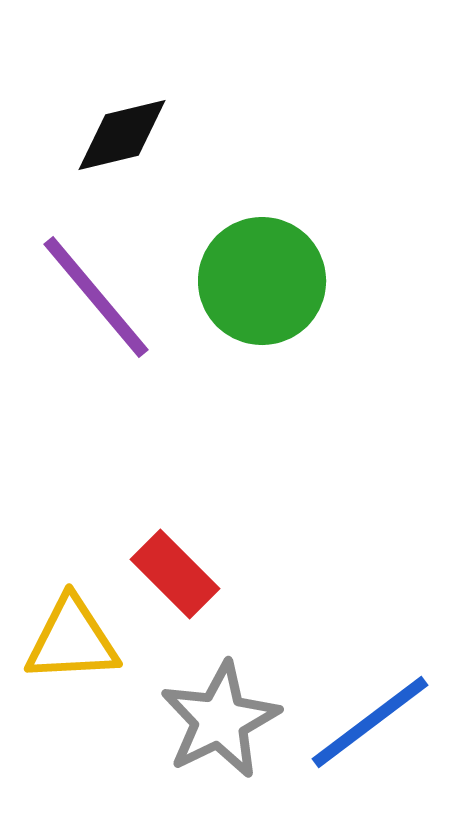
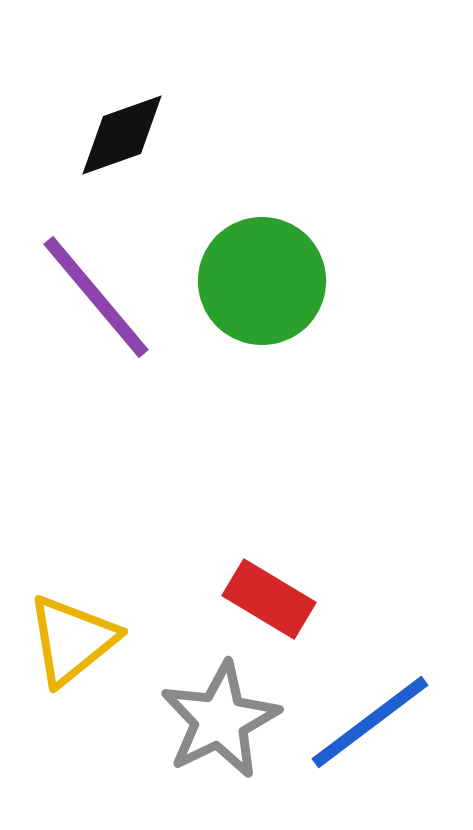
black diamond: rotated 6 degrees counterclockwise
red rectangle: moved 94 px right, 25 px down; rotated 14 degrees counterclockwise
yellow triangle: rotated 36 degrees counterclockwise
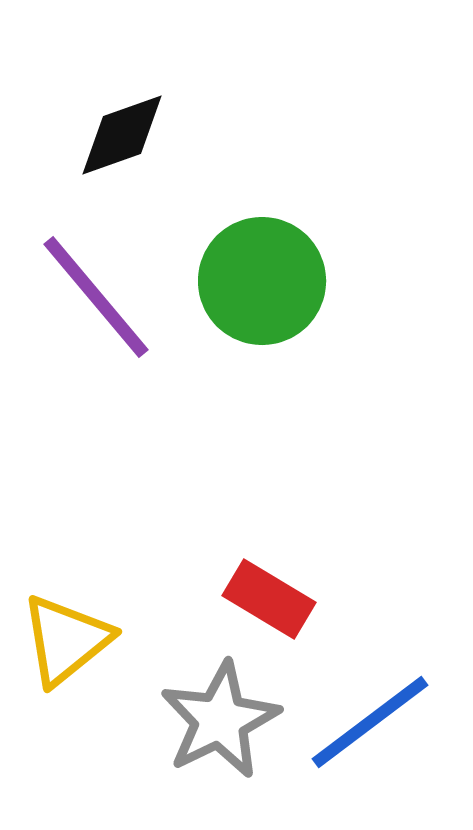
yellow triangle: moved 6 px left
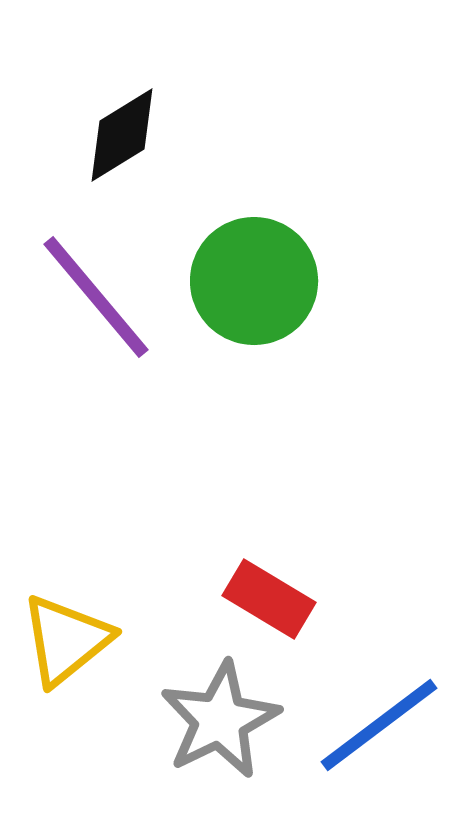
black diamond: rotated 12 degrees counterclockwise
green circle: moved 8 px left
blue line: moved 9 px right, 3 px down
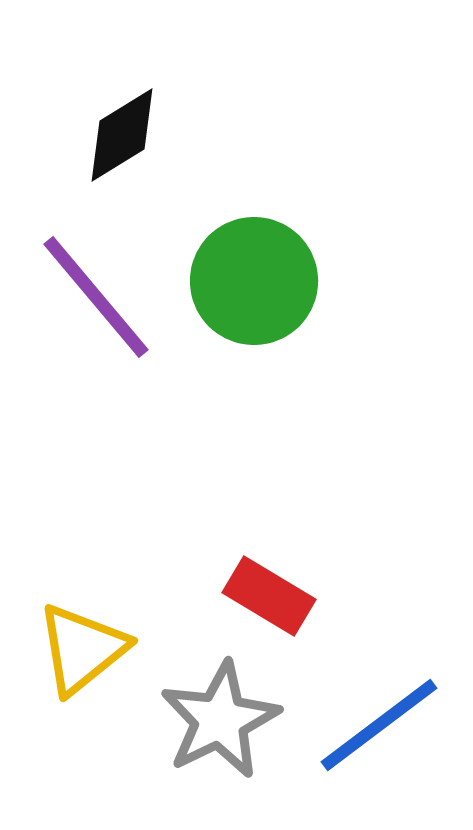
red rectangle: moved 3 px up
yellow triangle: moved 16 px right, 9 px down
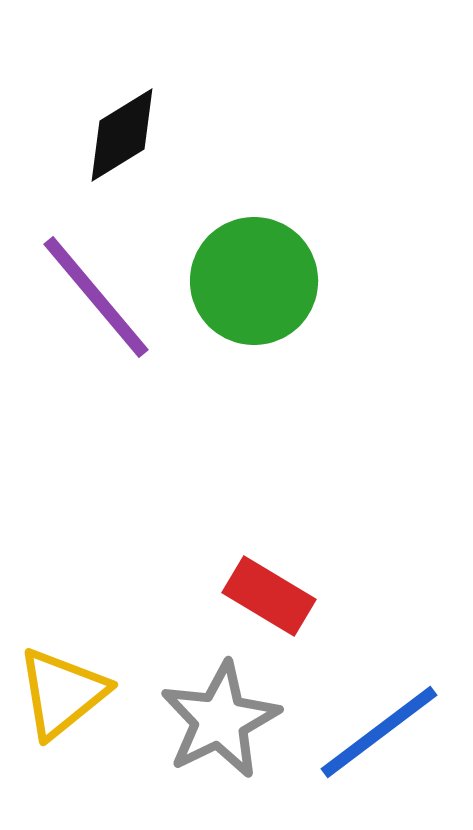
yellow triangle: moved 20 px left, 44 px down
blue line: moved 7 px down
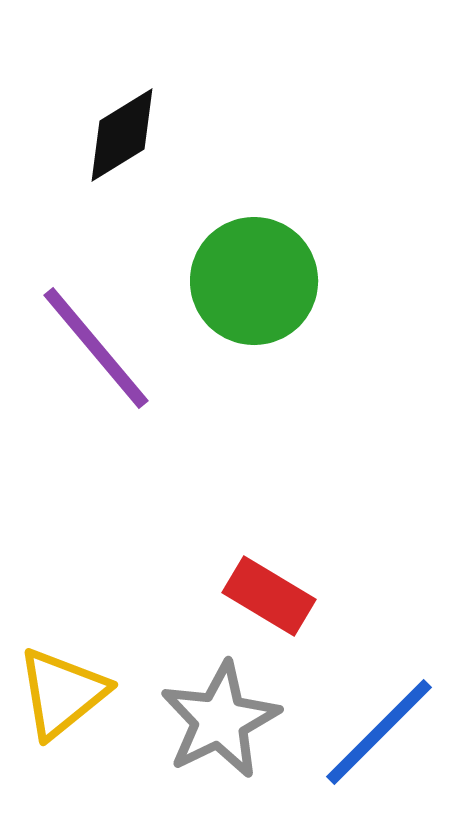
purple line: moved 51 px down
blue line: rotated 8 degrees counterclockwise
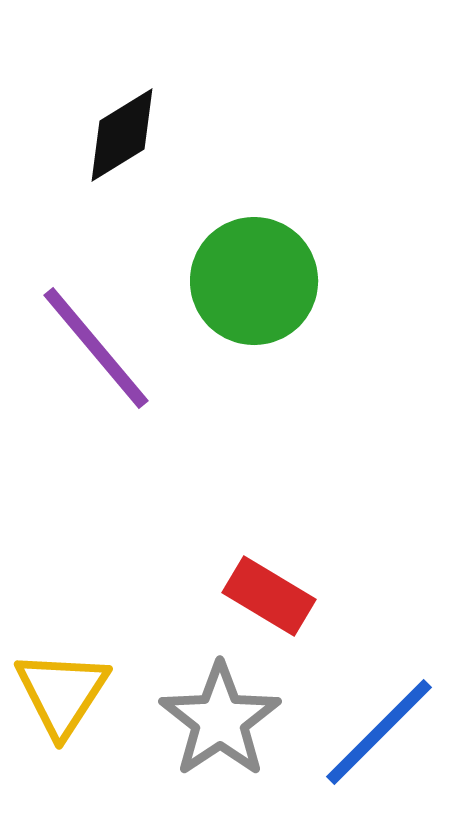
yellow triangle: rotated 18 degrees counterclockwise
gray star: rotated 8 degrees counterclockwise
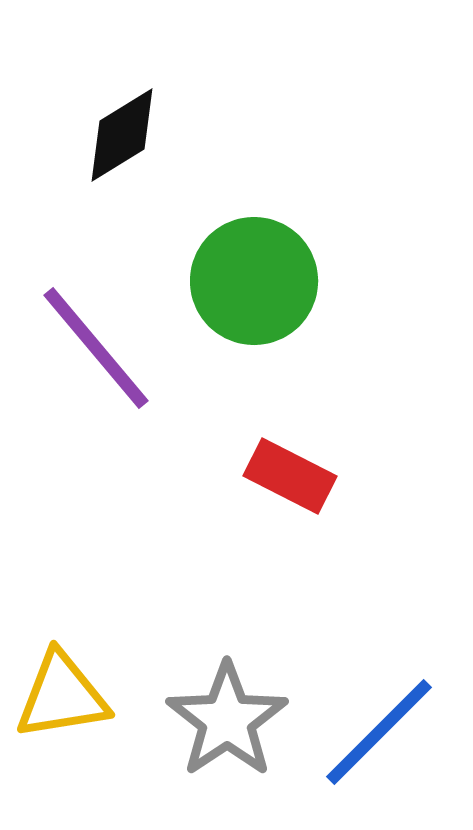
red rectangle: moved 21 px right, 120 px up; rotated 4 degrees counterclockwise
yellow triangle: moved 3 px down; rotated 48 degrees clockwise
gray star: moved 7 px right
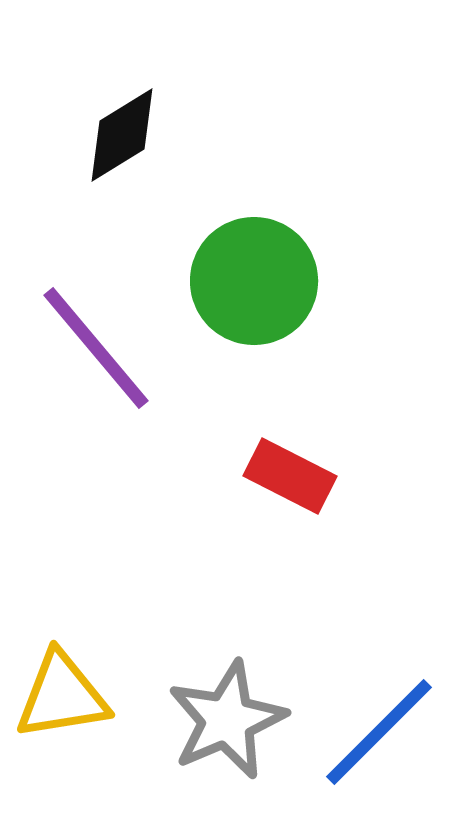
gray star: rotated 11 degrees clockwise
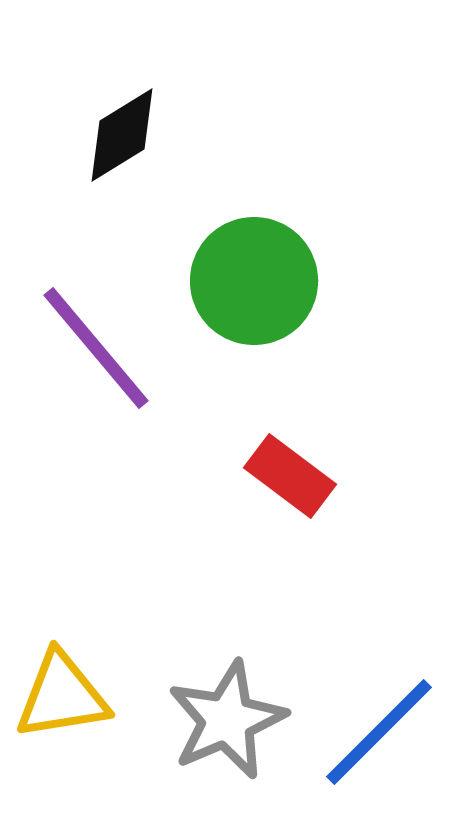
red rectangle: rotated 10 degrees clockwise
